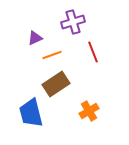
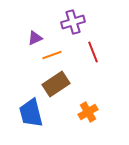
orange cross: moved 1 px left, 1 px down
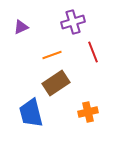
purple triangle: moved 14 px left, 11 px up
brown rectangle: moved 1 px up
orange cross: rotated 18 degrees clockwise
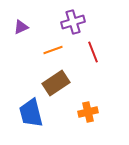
orange line: moved 1 px right, 5 px up
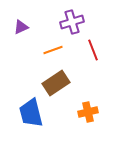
purple cross: moved 1 px left
red line: moved 2 px up
